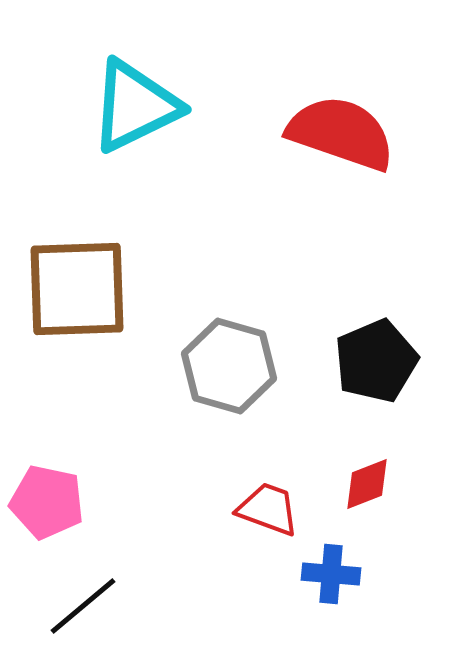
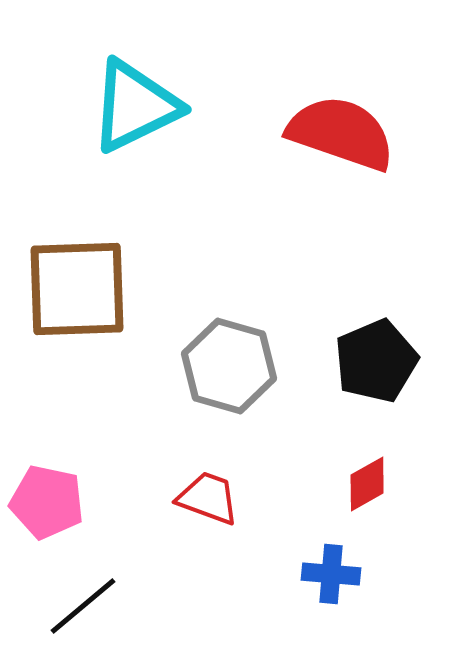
red diamond: rotated 8 degrees counterclockwise
red trapezoid: moved 60 px left, 11 px up
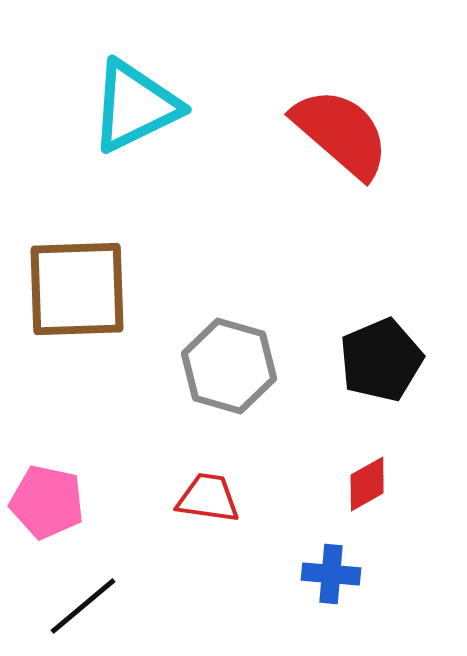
red semicircle: rotated 22 degrees clockwise
black pentagon: moved 5 px right, 1 px up
red trapezoid: rotated 12 degrees counterclockwise
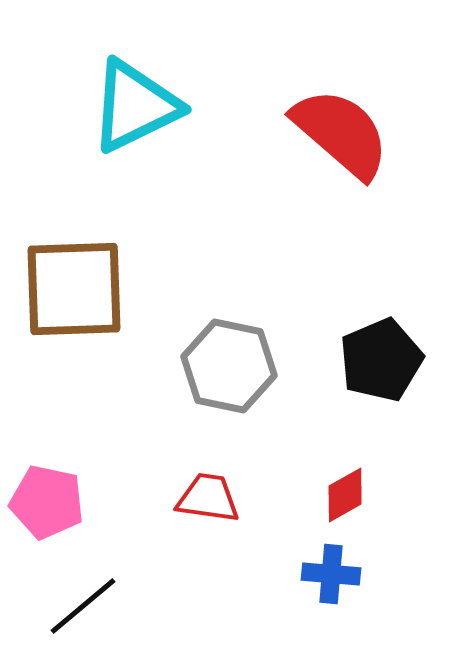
brown square: moved 3 px left
gray hexagon: rotated 4 degrees counterclockwise
red diamond: moved 22 px left, 11 px down
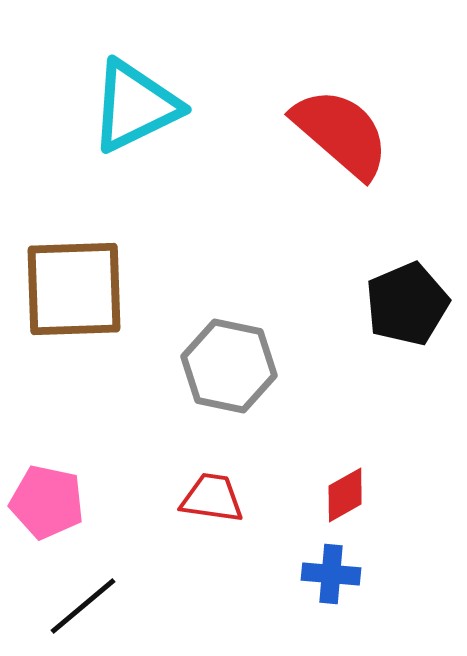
black pentagon: moved 26 px right, 56 px up
red trapezoid: moved 4 px right
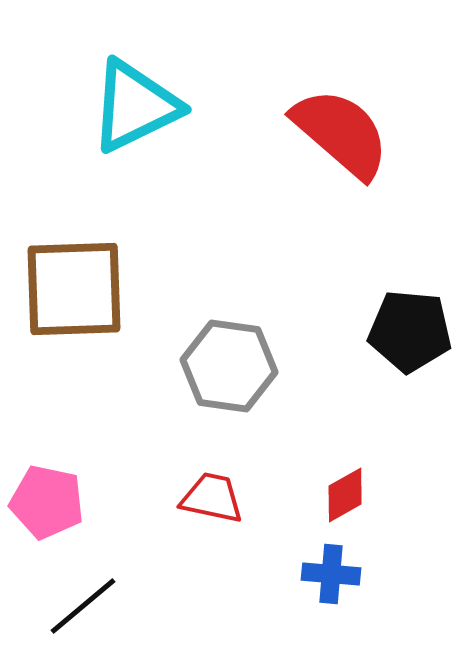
black pentagon: moved 3 px right, 27 px down; rotated 28 degrees clockwise
gray hexagon: rotated 4 degrees counterclockwise
red trapezoid: rotated 4 degrees clockwise
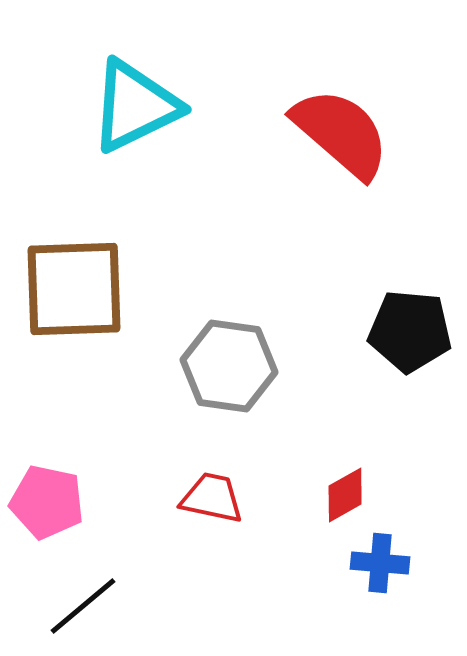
blue cross: moved 49 px right, 11 px up
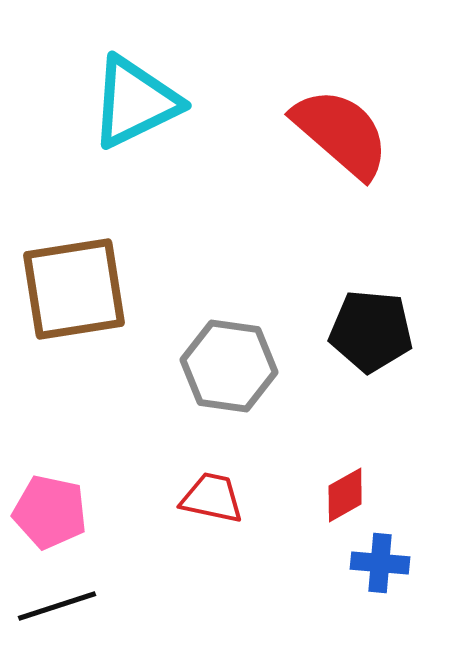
cyan triangle: moved 4 px up
brown square: rotated 7 degrees counterclockwise
black pentagon: moved 39 px left
pink pentagon: moved 3 px right, 10 px down
black line: moved 26 px left; rotated 22 degrees clockwise
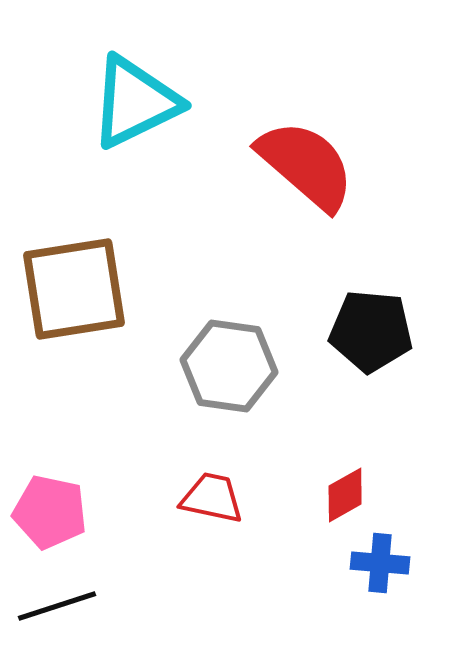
red semicircle: moved 35 px left, 32 px down
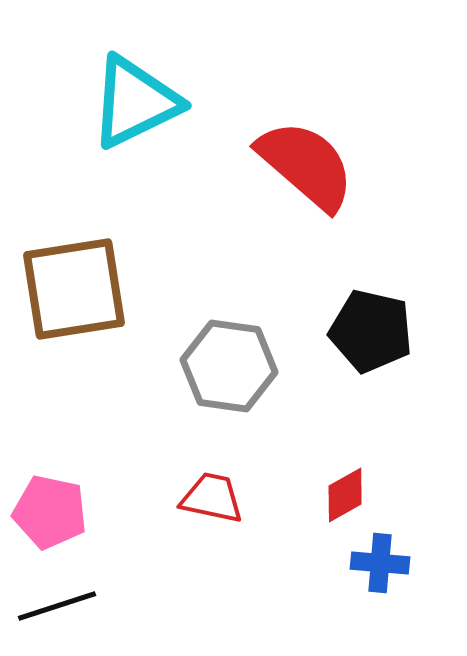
black pentagon: rotated 8 degrees clockwise
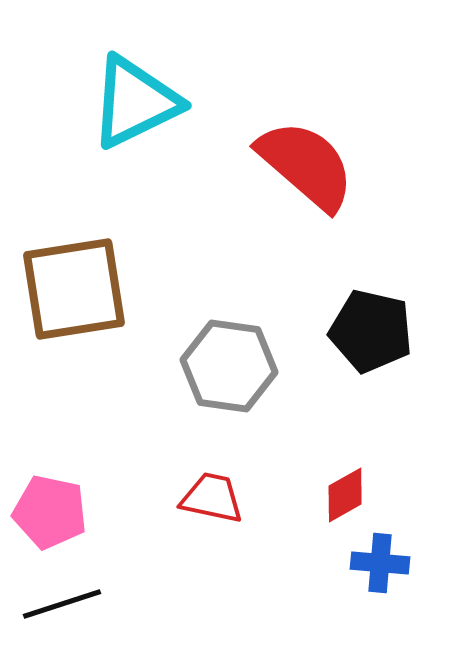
black line: moved 5 px right, 2 px up
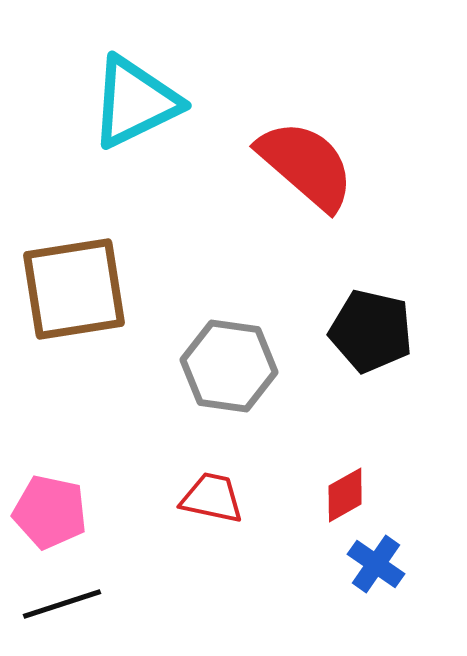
blue cross: moved 4 px left, 1 px down; rotated 30 degrees clockwise
